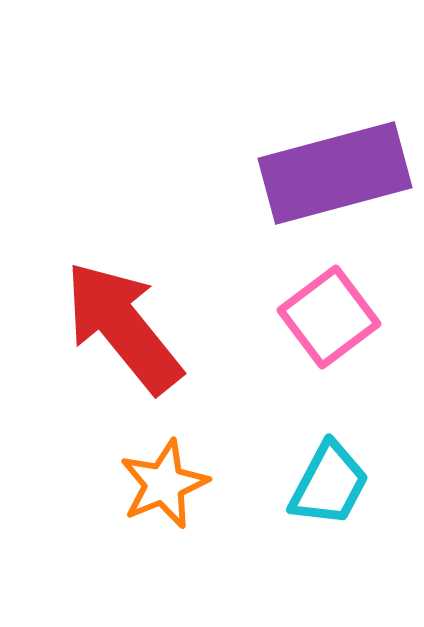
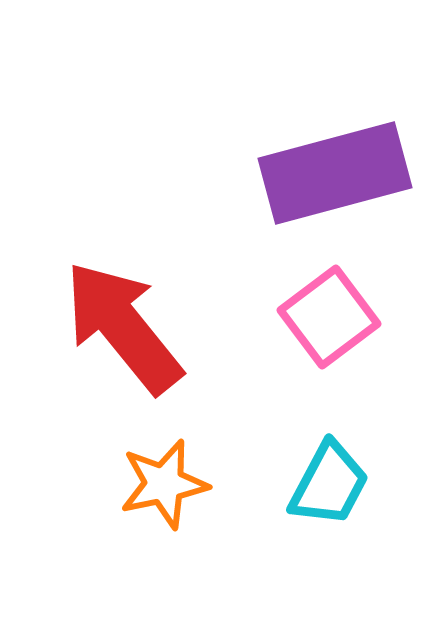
orange star: rotated 10 degrees clockwise
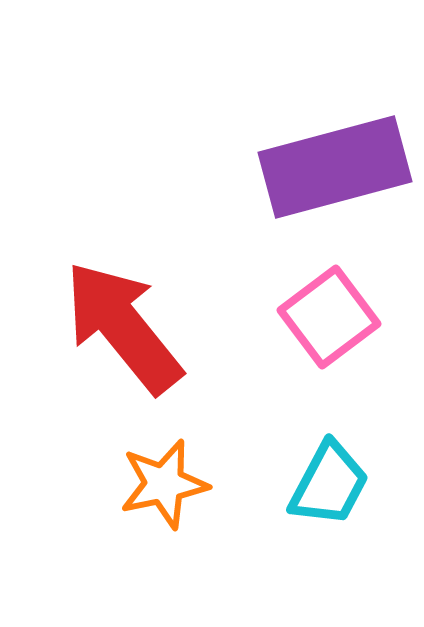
purple rectangle: moved 6 px up
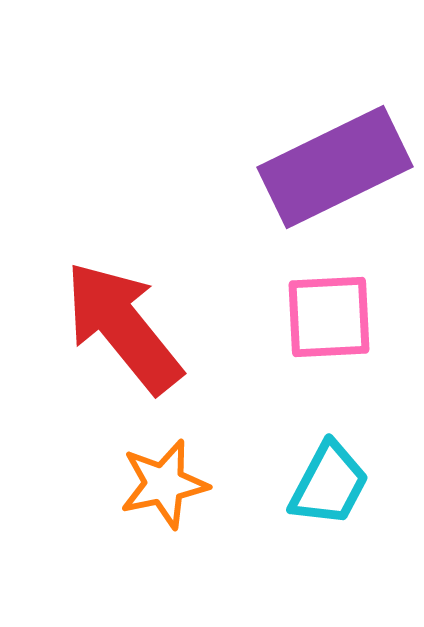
purple rectangle: rotated 11 degrees counterclockwise
pink square: rotated 34 degrees clockwise
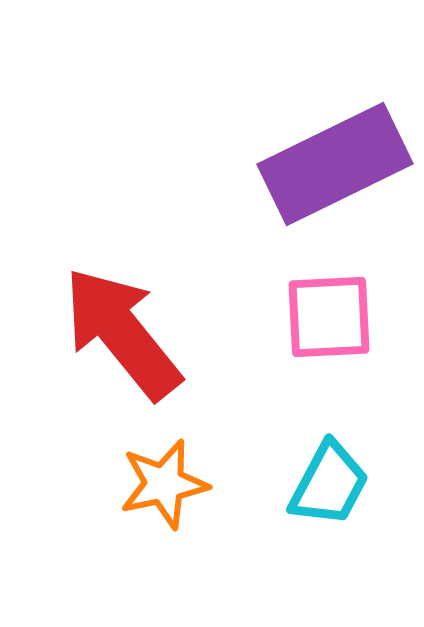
purple rectangle: moved 3 px up
red arrow: moved 1 px left, 6 px down
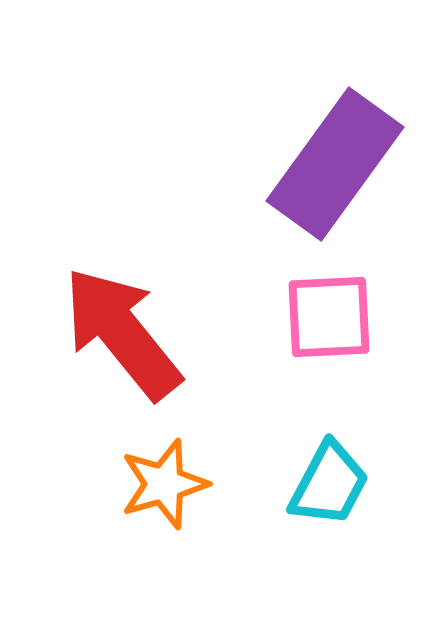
purple rectangle: rotated 28 degrees counterclockwise
orange star: rotated 4 degrees counterclockwise
